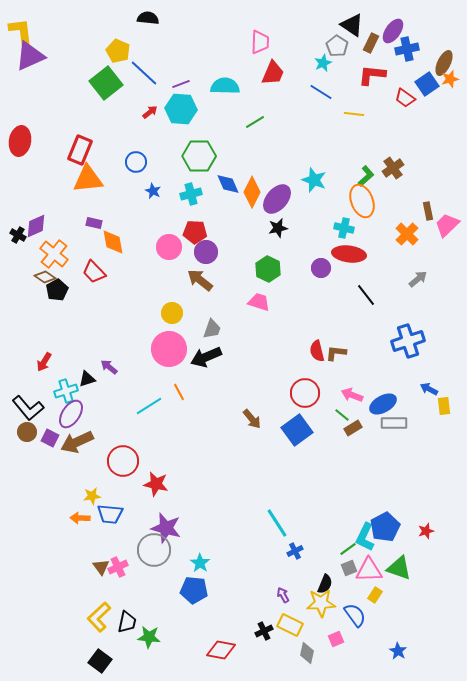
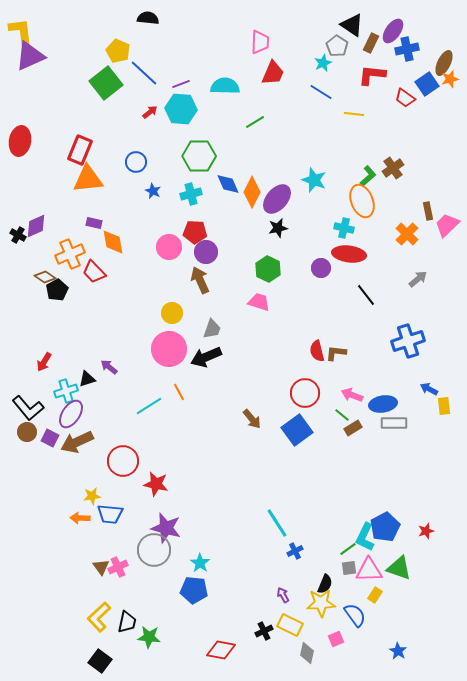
green L-shape at (366, 176): moved 2 px right
orange cross at (54, 254): moved 16 px right; rotated 28 degrees clockwise
brown arrow at (200, 280): rotated 28 degrees clockwise
blue ellipse at (383, 404): rotated 20 degrees clockwise
gray square at (349, 568): rotated 14 degrees clockwise
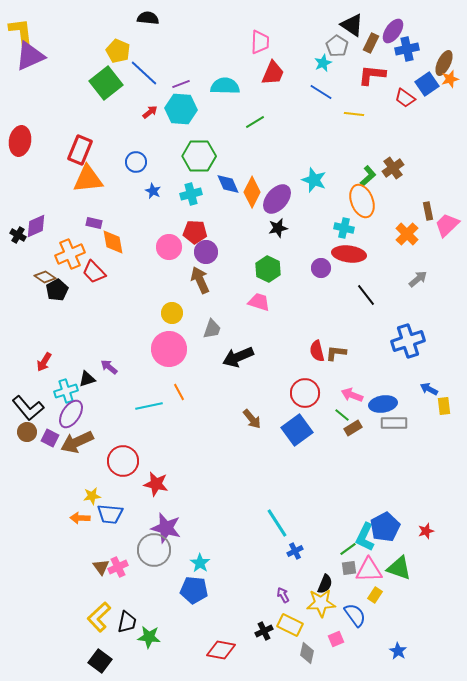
black arrow at (206, 357): moved 32 px right
cyan line at (149, 406): rotated 20 degrees clockwise
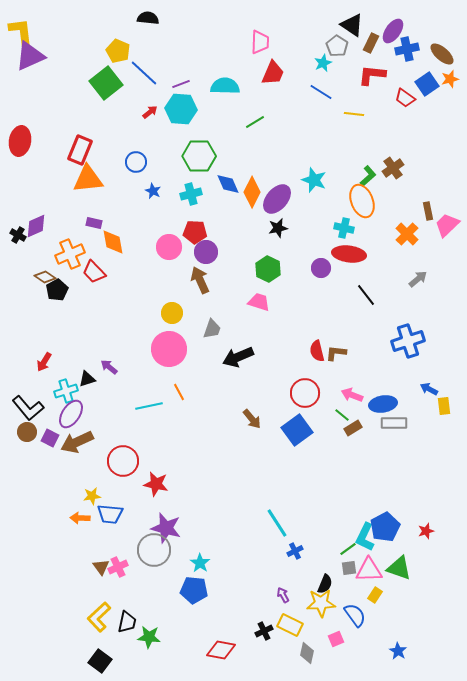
brown ellipse at (444, 63): moved 2 px left, 9 px up; rotated 75 degrees counterclockwise
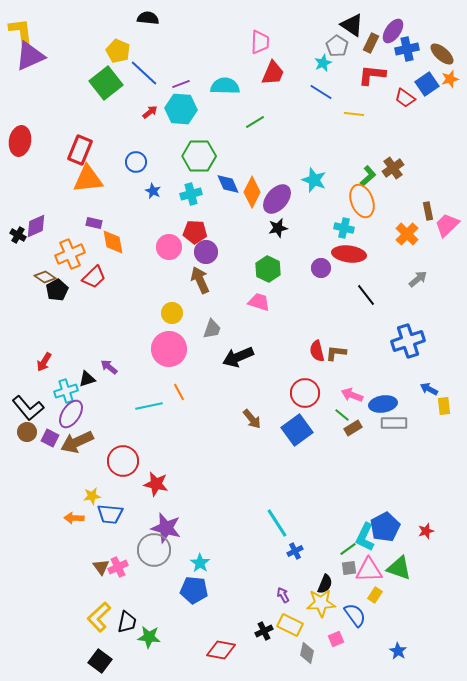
red trapezoid at (94, 272): moved 5 px down; rotated 90 degrees counterclockwise
orange arrow at (80, 518): moved 6 px left
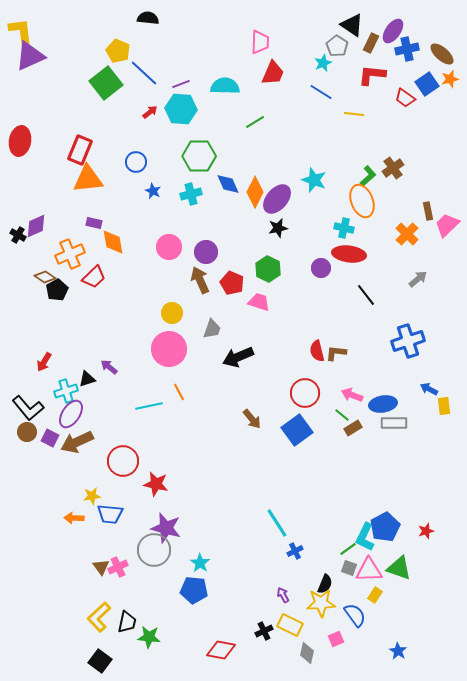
orange diamond at (252, 192): moved 3 px right
red pentagon at (195, 232): moved 37 px right, 51 px down; rotated 20 degrees clockwise
gray square at (349, 568): rotated 28 degrees clockwise
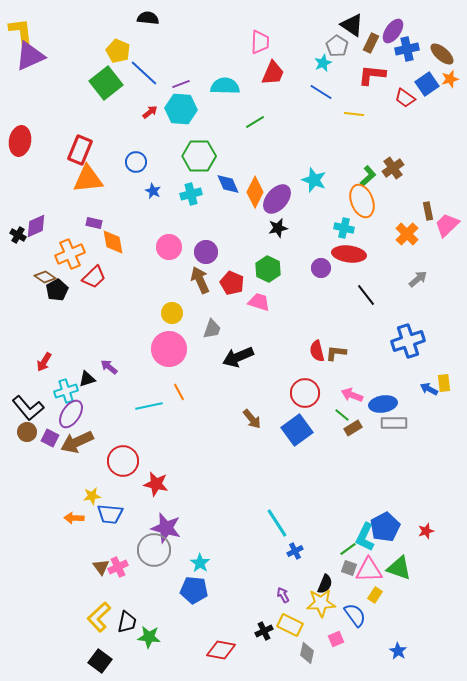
yellow rectangle at (444, 406): moved 23 px up
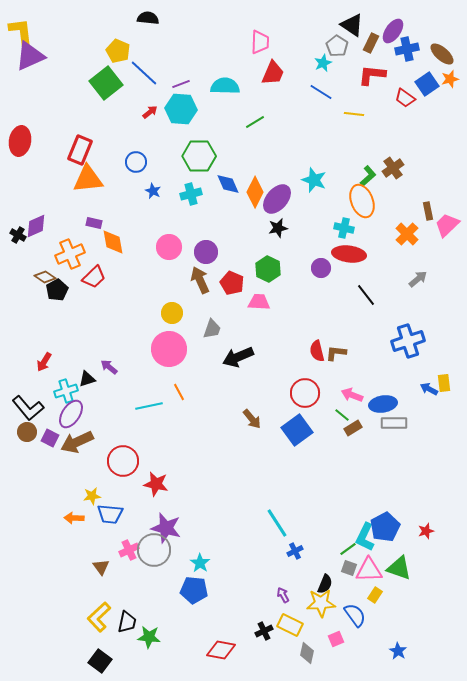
pink trapezoid at (259, 302): rotated 15 degrees counterclockwise
pink cross at (118, 567): moved 11 px right, 17 px up
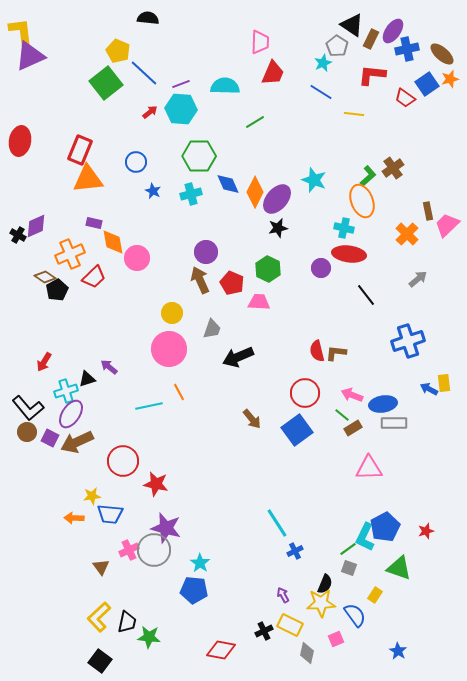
brown rectangle at (371, 43): moved 4 px up
pink circle at (169, 247): moved 32 px left, 11 px down
pink triangle at (369, 570): moved 102 px up
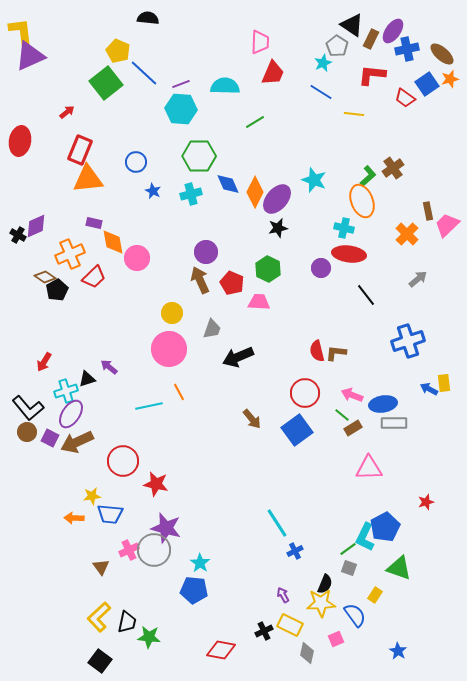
red arrow at (150, 112): moved 83 px left
red star at (426, 531): moved 29 px up
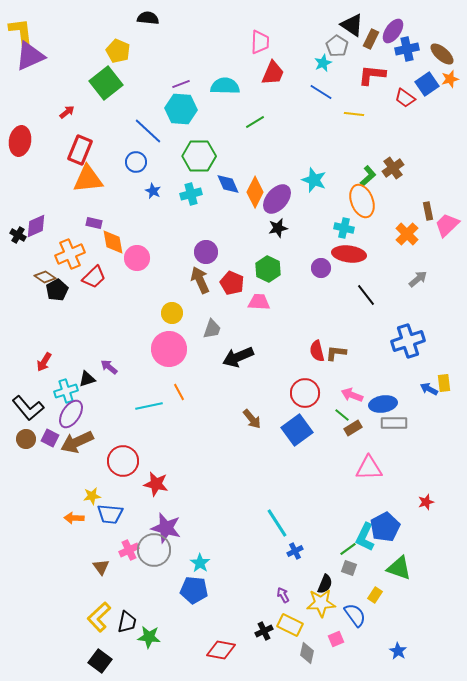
blue line at (144, 73): moved 4 px right, 58 px down
brown circle at (27, 432): moved 1 px left, 7 px down
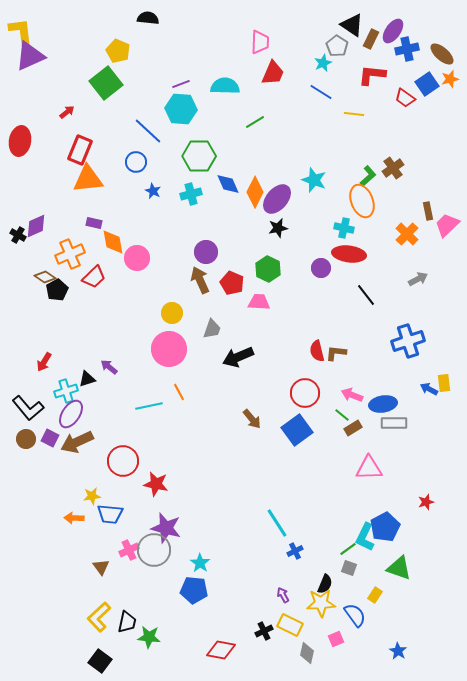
gray arrow at (418, 279): rotated 12 degrees clockwise
